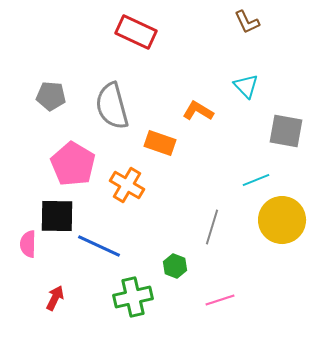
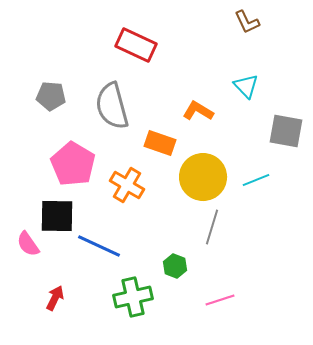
red rectangle: moved 13 px down
yellow circle: moved 79 px left, 43 px up
pink semicircle: rotated 36 degrees counterclockwise
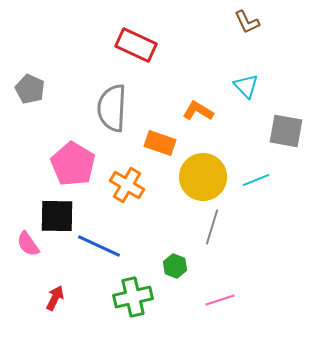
gray pentagon: moved 21 px left, 7 px up; rotated 20 degrees clockwise
gray semicircle: moved 2 px down; rotated 18 degrees clockwise
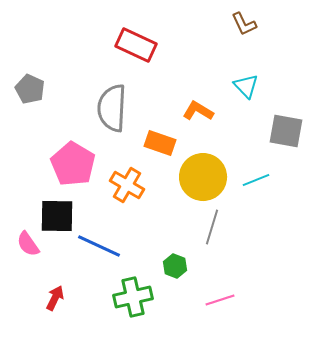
brown L-shape: moved 3 px left, 2 px down
